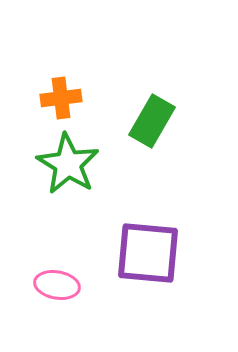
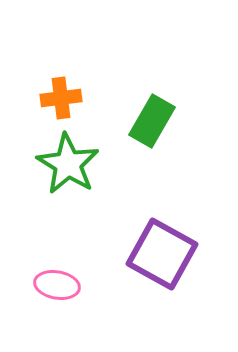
purple square: moved 14 px right, 1 px down; rotated 24 degrees clockwise
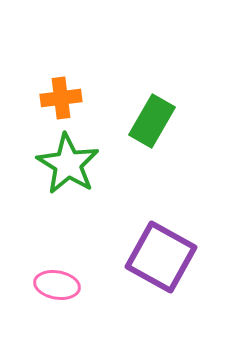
purple square: moved 1 px left, 3 px down
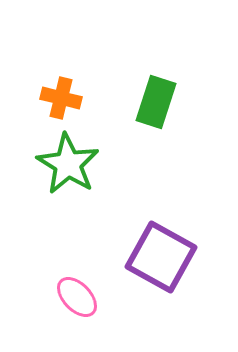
orange cross: rotated 21 degrees clockwise
green rectangle: moved 4 px right, 19 px up; rotated 12 degrees counterclockwise
pink ellipse: moved 20 px right, 12 px down; rotated 36 degrees clockwise
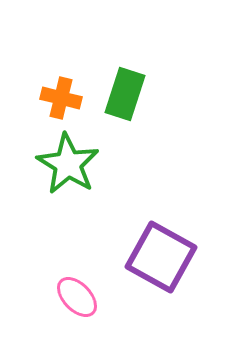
green rectangle: moved 31 px left, 8 px up
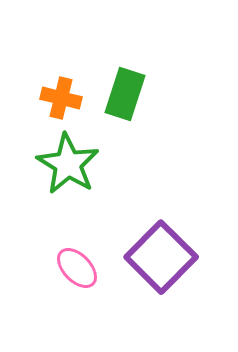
purple square: rotated 16 degrees clockwise
pink ellipse: moved 29 px up
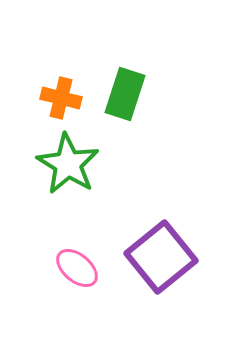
purple square: rotated 6 degrees clockwise
pink ellipse: rotated 6 degrees counterclockwise
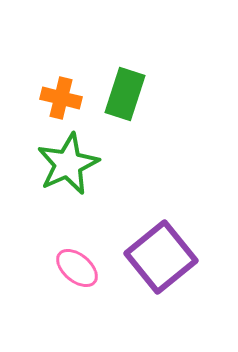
green star: rotated 16 degrees clockwise
